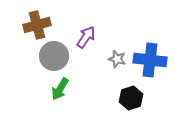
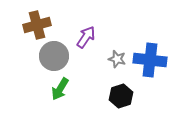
black hexagon: moved 10 px left, 2 px up
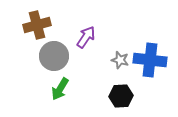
gray star: moved 3 px right, 1 px down
black hexagon: rotated 15 degrees clockwise
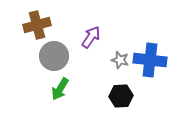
purple arrow: moved 5 px right
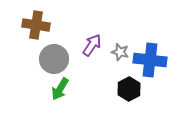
brown cross: moved 1 px left; rotated 24 degrees clockwise
purple arrow: moved 1 px right, 8 px down
gray circle: moved 3 px down
gray star: moved 8 px up
black hexagon: moved 8 px right, 7 px up; rotated 25 degrees counterclockwise
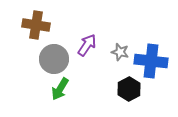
purple arrow: moved 5 px left
blue cross: moved 1 px right, 1 px down
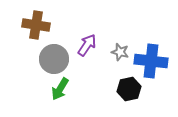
black hexagon: rotated 15 degrees clockwise
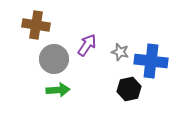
green arrow: moved 2 px left, 1 px down; rotated 125 degrees counterclockwise
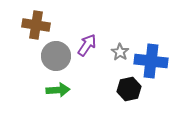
gray star: rotated 18 degrees clockwise
gray circle: moved 2 px right, 3 px up
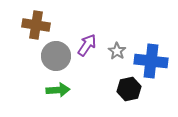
gray star: moved 3 px left, 1 px up
